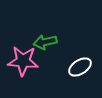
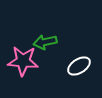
white ellipse: moved 1 px left, 1 px up
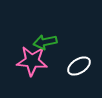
pink star: moved 9 px right
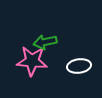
white ellipse: rotated 25 degrees clockwise
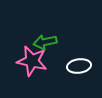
pink star: rotated 8 degrees clockwise
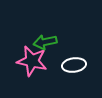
white ellipse: moved 5 px left, 1 px up
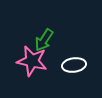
green arrow: moved 1 px left, 2 px up; rotated 45 degrees counterclockwise
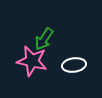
green arrow: moved 1 px up
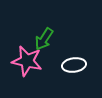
pink star: moved 5 px left
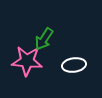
pink star: rotated 8 degrees counterclockwise
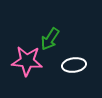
green arrow: moved 6 px right
